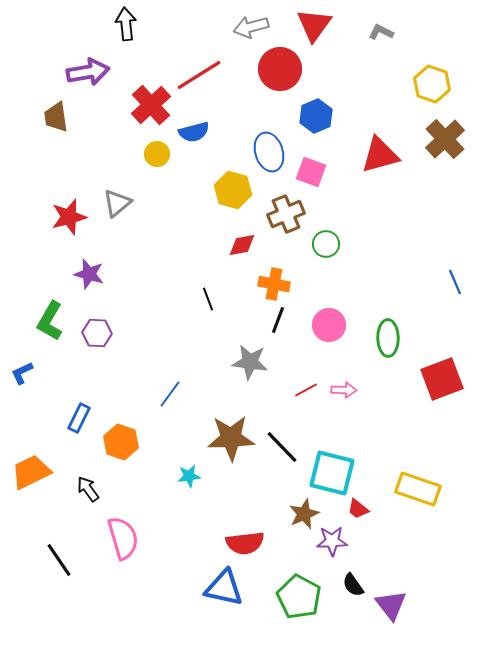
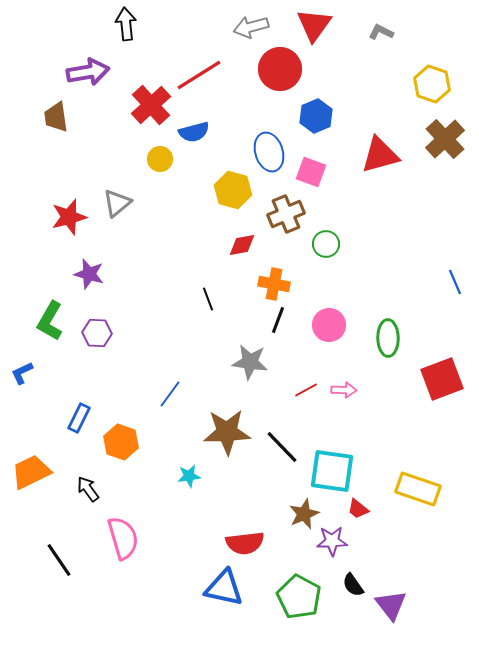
yellow circle at (157, 154): moved 3 px right, 5 px down
brown star at (231, 438): moved 4 px left, 6 px up
cyan square at (332, 473): moved 2 px up; rotated 6 degrees counterclockwise
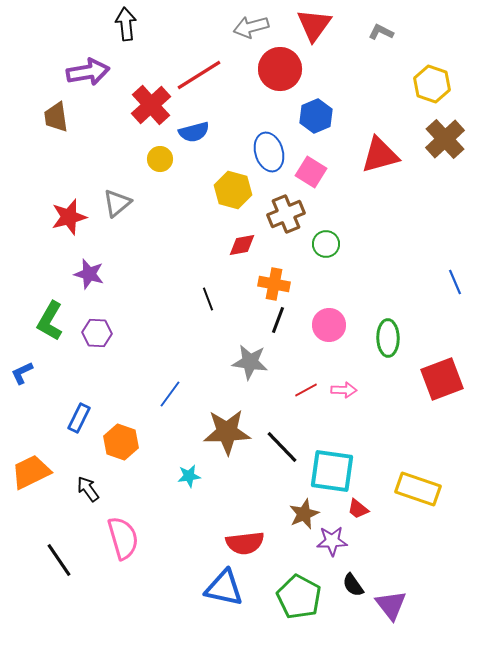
pink square at (311, 172): rotated 12 degrees clockwise
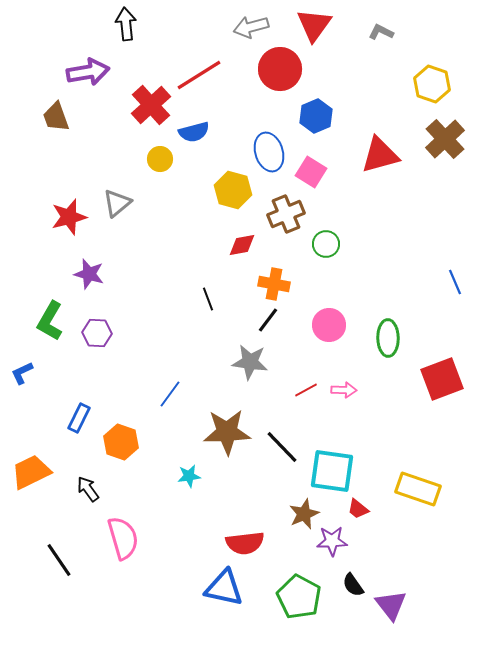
brown trapezoid at (56, 117): rotated 12 degrees counterclockwise
black line at (278, 320): moved 10 px left; rotated 16 degrees clockwise
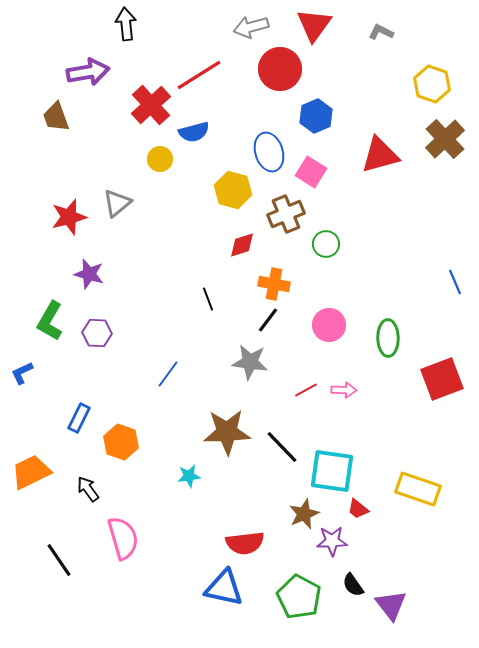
red diamond at (242, 245): rotated 8 degrees counterclockwise
blue line at (170, 394): moved 2 px left, 20 px up
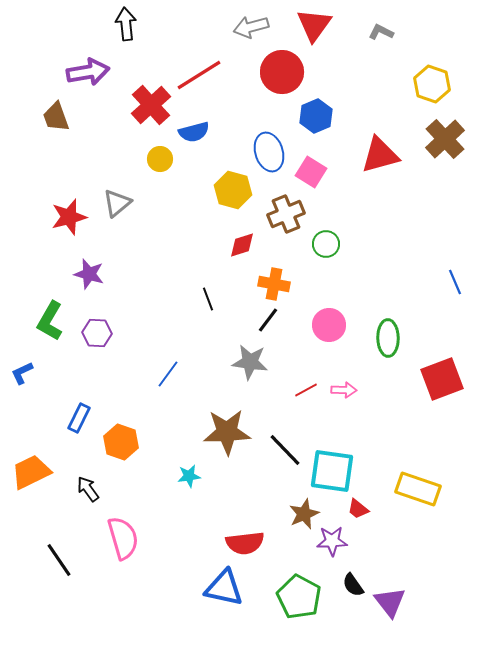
red circle at (280, 69): moved 2 px right, 3 px down
black line at (282, 447): moved 3 px right, 3 px down
purple triangle at (391, 605): moved 1 px left, 3 px up
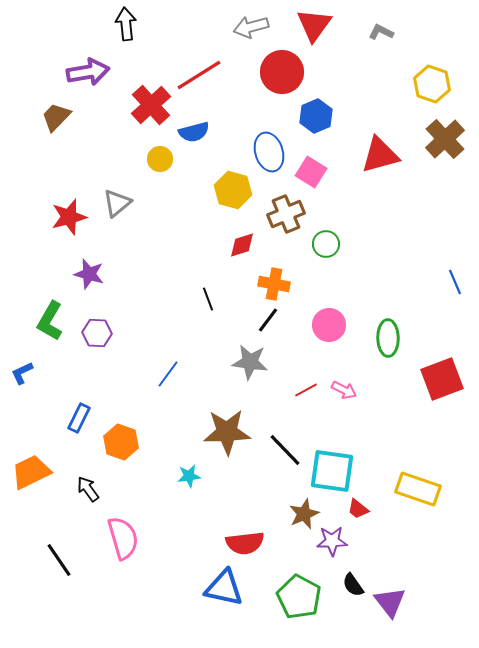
brown trapezoid at (56, 117): rotated 64 degrees clockwise
pink arrow at (344, 390): rotated 25 degrees clockwise
